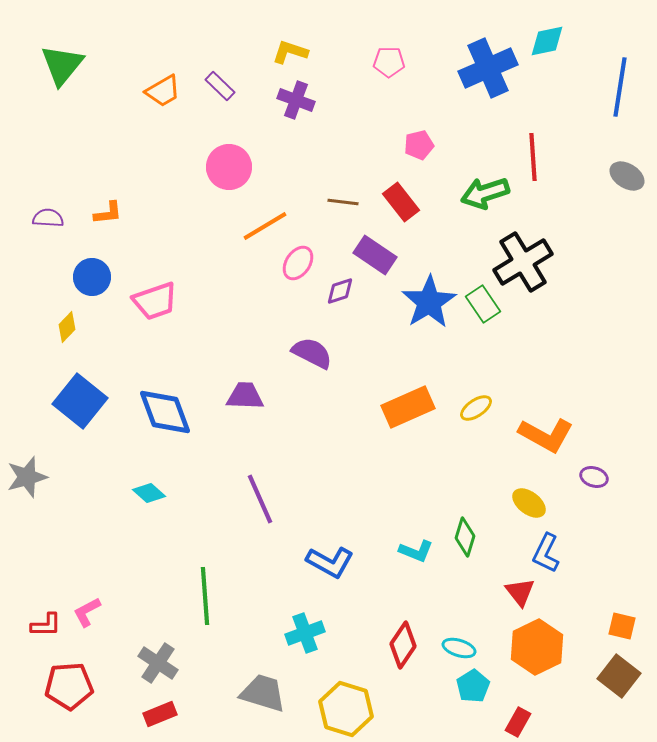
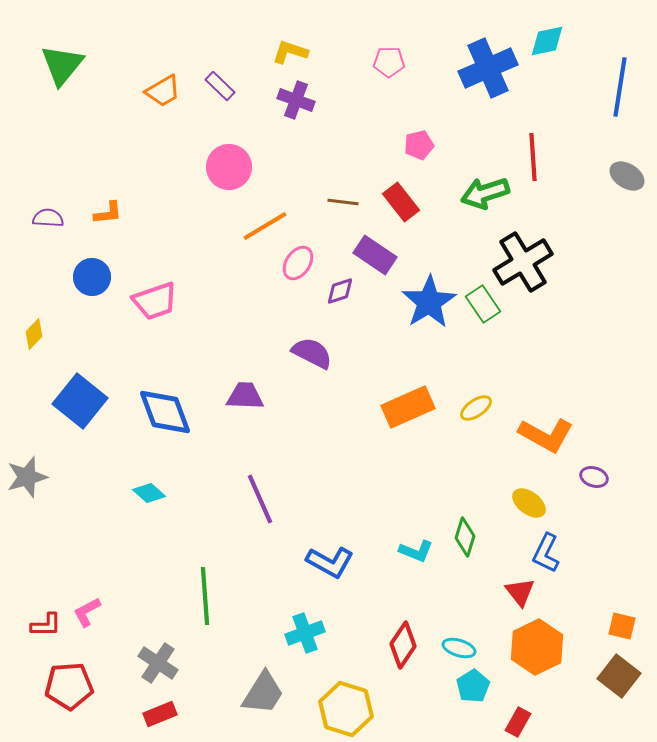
yellow diamond at (67, 327): moved 33 px left, 7 px down
gray trapezoid at (263, 693): rotated 105 degrees clockwise
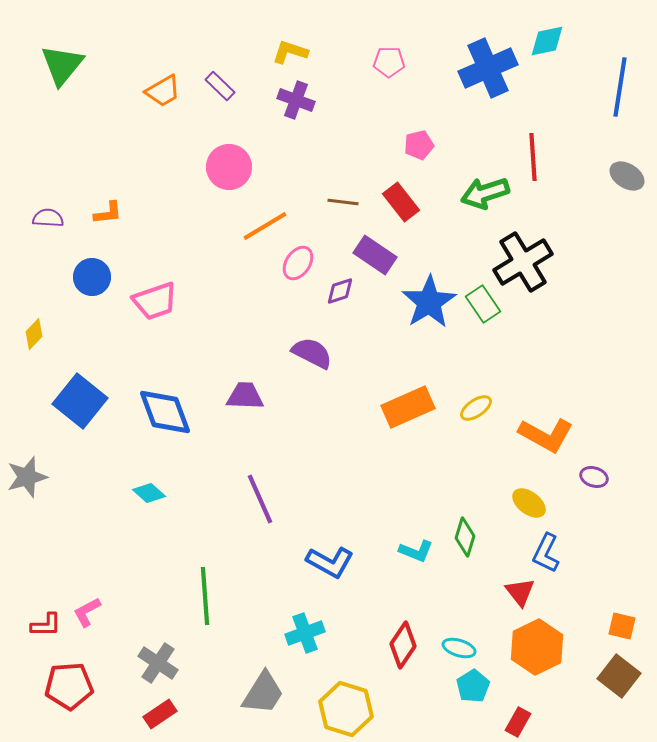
red rectangle at (160, 714): rotated 12 degrees counterclockwise
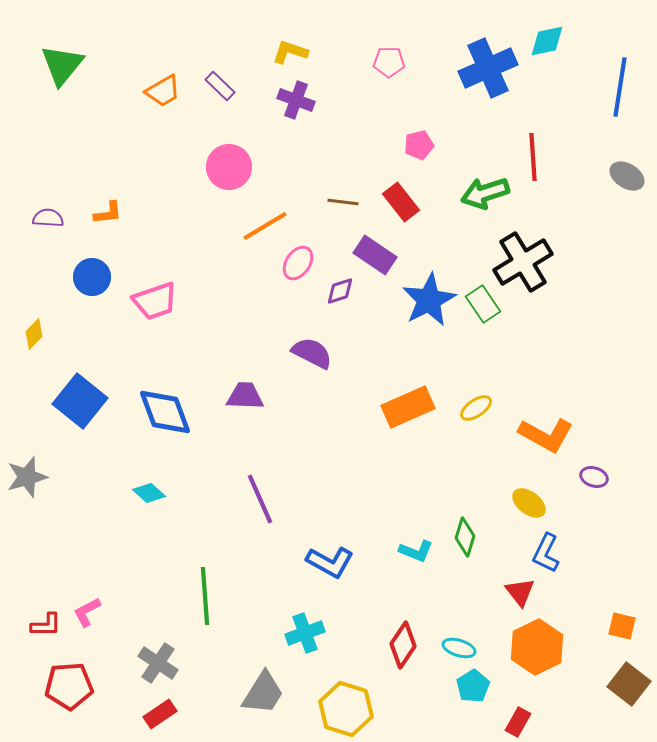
blue star at (429, 302): moved 2 px up; rotated 4 degrees clockwise
brown square at (619, 676): moved 10 px right, 8 px down
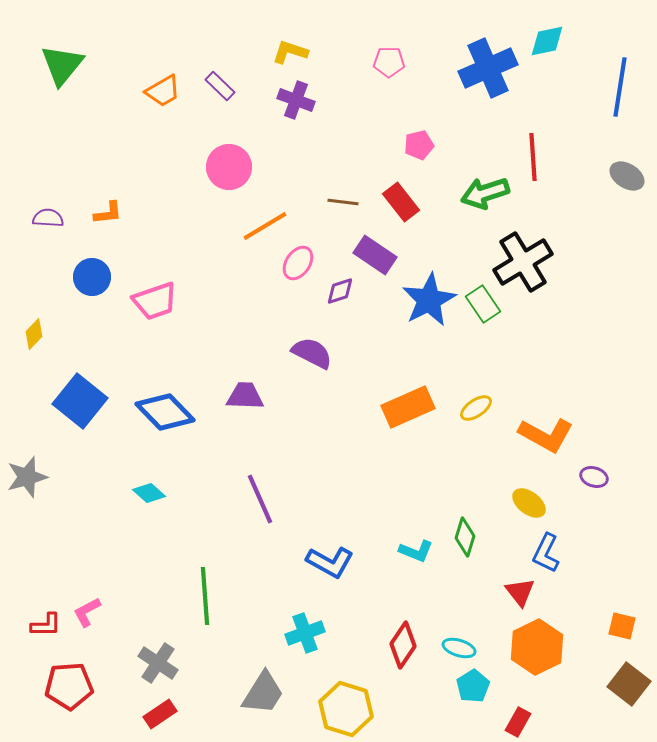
blue diamond at (165, 412): rotated 24 degrees counterclockwise
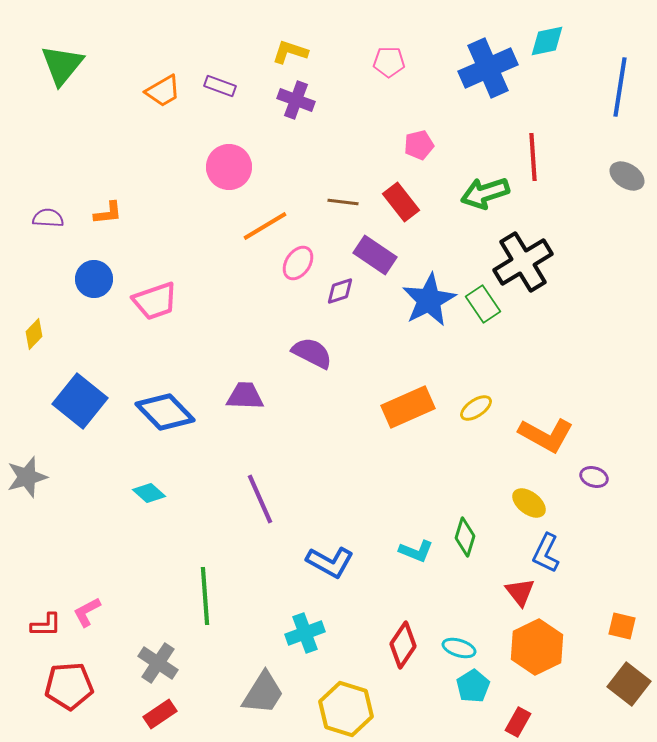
purple rectangle at (220, 86): rotated 24 degrees counterclockwise
blue circle at (92, 277): moved 2 px right, 2 px down
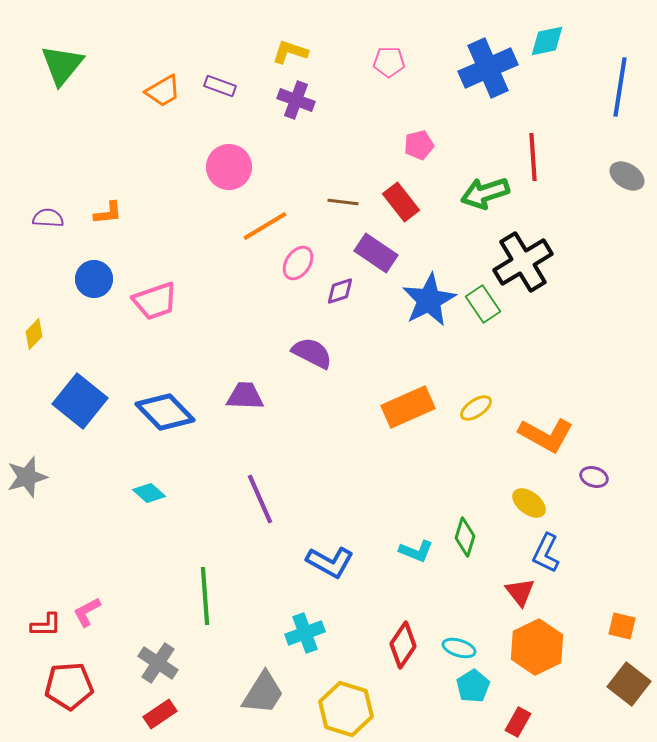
purple rectangle at (375, 255): moved 1 px right, 2 px up
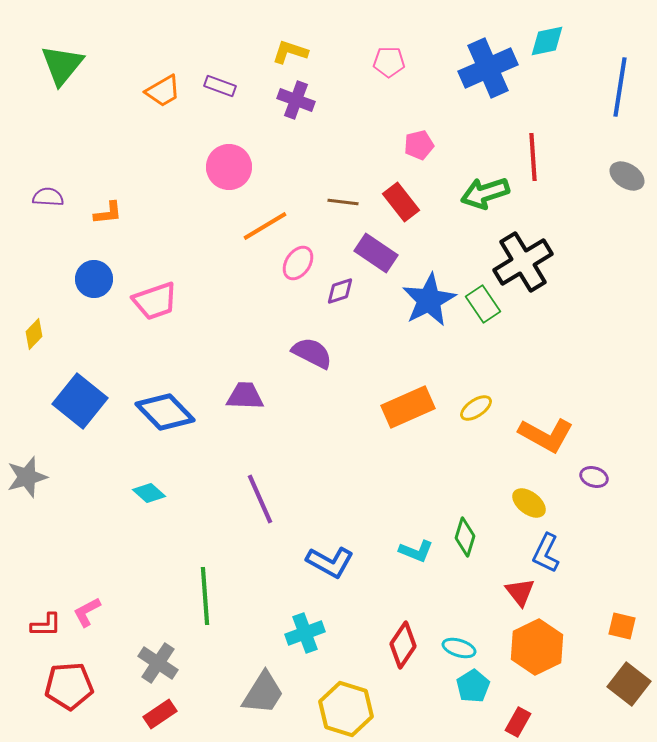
purple semicircle at (48, 218): moved 21 px up
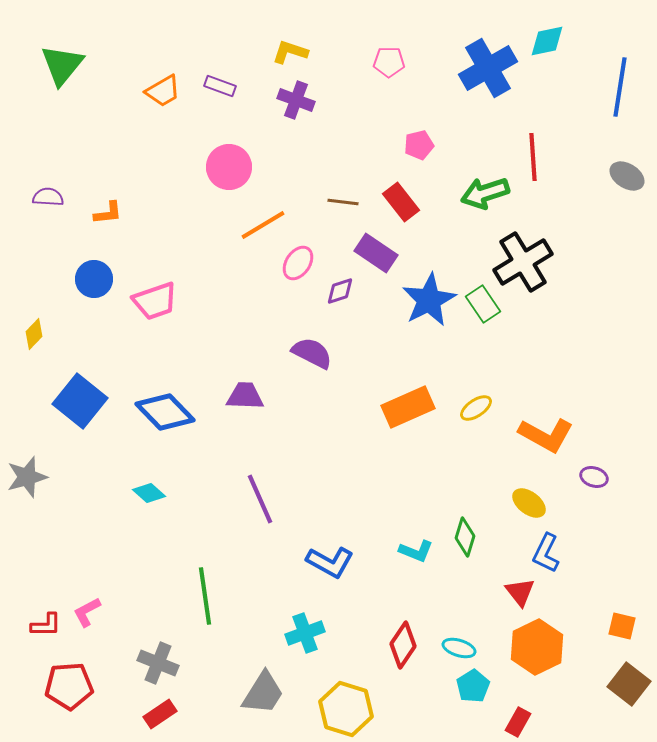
blue cross at (488, 68): rotated 6 degrees counterclockwise
orange line at (265, 226): moved 2 px left, 1 px up
green line at (205, 596): rotated 4 degrees counterclockwise
gray cross at (158, 663): rotated 12 degrees counterclockwise
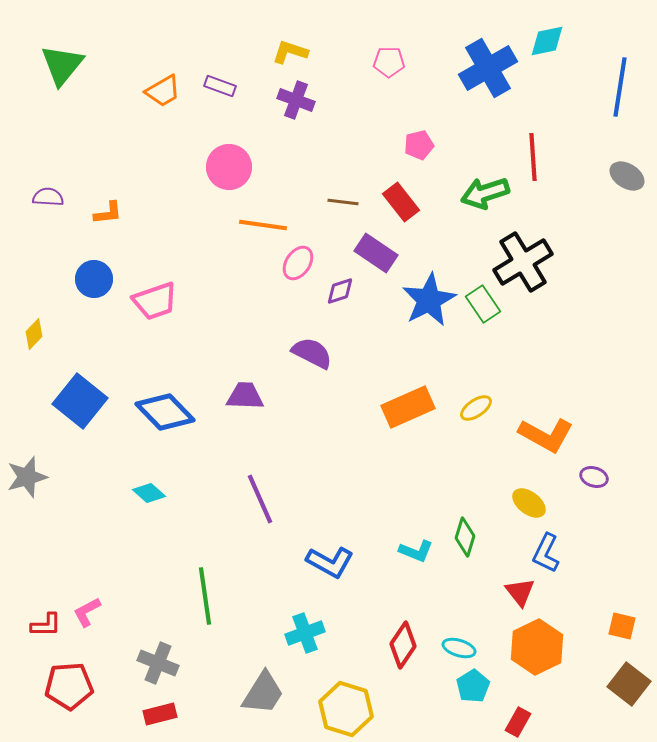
orange line at (263, 225): rotated 39 degrees clockwise
red rectangle at (160, 714): rotated 20 degrees clockwise
